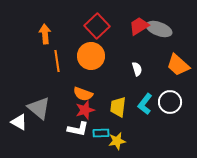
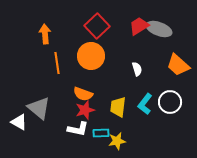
orange line: moved 2 px down
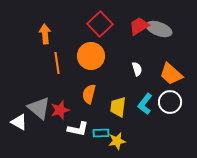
red square: moved 3 px right, 2 px up
orange trapezoid: moved 7 px left, 9 px down
orange semicircle: moved 6 px right; rotated 84 degrees clockwise
red star: moved 25 px left
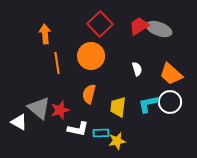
cyan L-shape: moved 3 px right; rotated 40 degrees clockwise
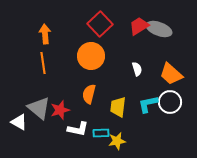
orange line: moved 14 px left
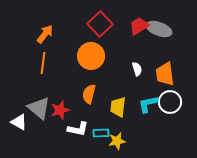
orange arrow: rotated 42 degrees clockwise
orange line: rotated 15 degrees clockwise
orange trapezoid: moved 6 px left; rotated 40 degrees clockwise
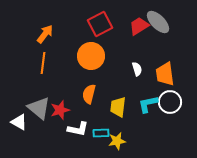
red square: rotated 15 degrees clockwise
gray ellipse: moved 1 px left, 7 px up; rotated 25 degrees clockwise
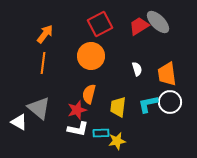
orange trapezoid: moved 2 px right
red star: moved 17 px right
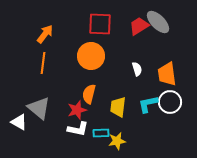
red square: rotated 30 degrees clockwise
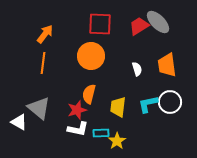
orange trapezoid: moved 9 px up
yellow star: rotated 24 degrees counterclockwise
